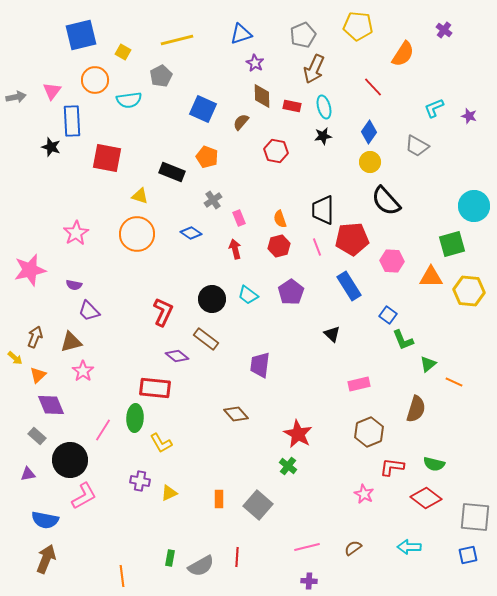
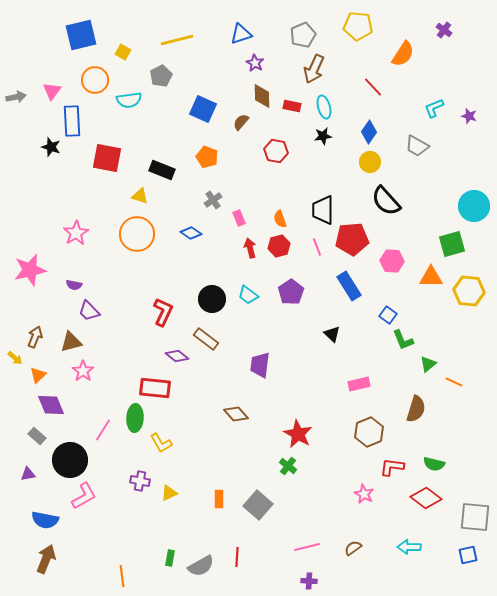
black rectangle at (172, 172): moved 10 px left, 2 px up
red arrow at (235, 249): moved 15 px right, 1 px up
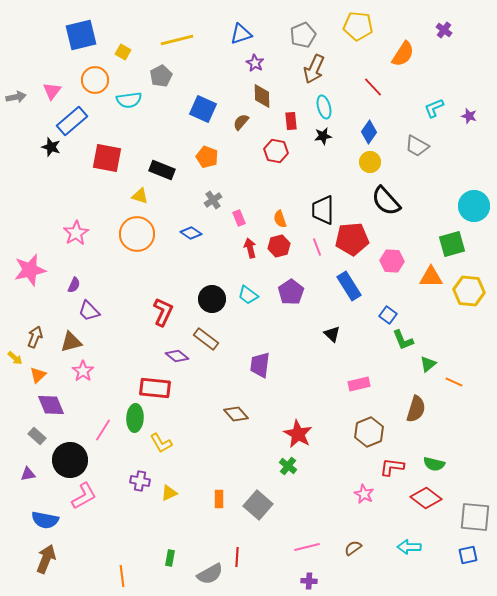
red rectangle at (292, 106): moved 1 px left, 15 px down; rotated 72 degrees clockwise
blue rectangle at (72, 121): rotated 52 degrees clockwise
purple semicircle at (74, 285): rotated 77 degrees counterclockwise
gray semicircle at (201, 566): moved 9 px right, 8 px down
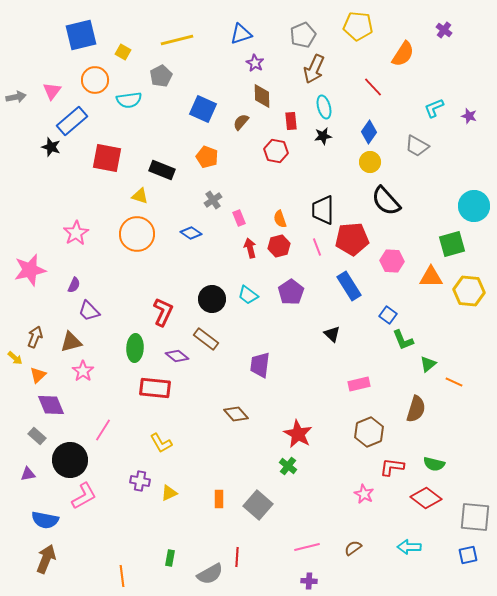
green ellipse at (135, 418): moved 70 px up
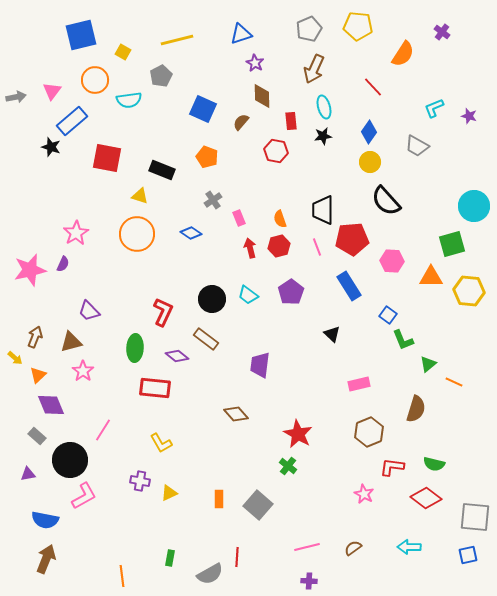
purple cross at (444, 30): moved 2 px left, 2 px down
gray pentagon at (303, 35): moved 6 px right, 6 px up
purple semicircle at (74, 285): moved 11 px left, 21 px up
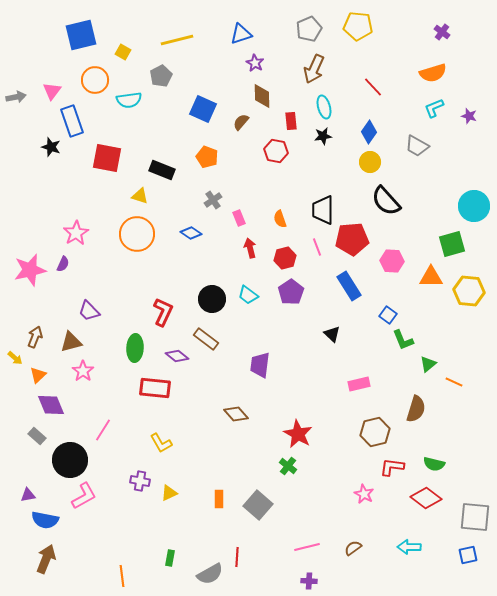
orange semicircle at (403, 54): moved 30 px right, 19 px down; rotated 40 degrees clockwise
blue rectangle at (72, 121): rotated 68 degrees counterclockwise
red hexagon at (279, 246): moved 6 px right, 12 px down
brown hexagon at (369, 432): moved 6 px right; rotated 8 degrees clockwise
purple triangle at (28, 474): moved 21 px down
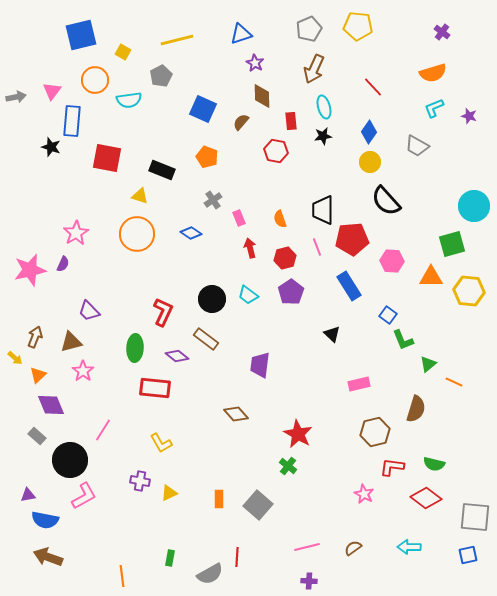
blue rectangle at (72, 121): rotated 24 degrees clockwise
brown arrow at (46, 559): moved 2 px right, 2 px up; rotated 92 degrees counterclockwise
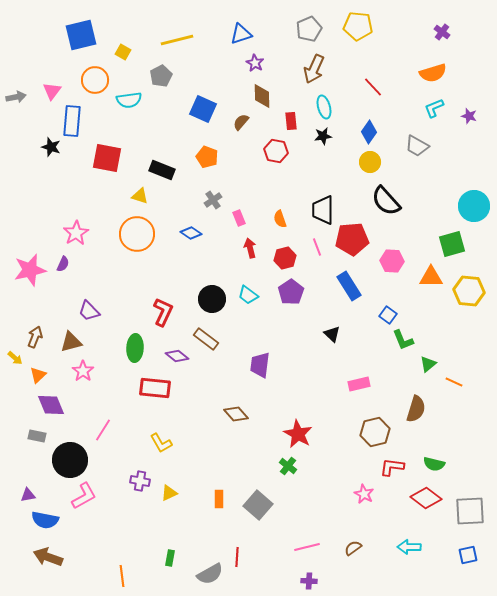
gray rectangle at (37, 436): rotated 30 degrees counterclockwise
gray square at (475, 517): moved 5 px left, 6 px up; rotated 8 degrees counterclockwise
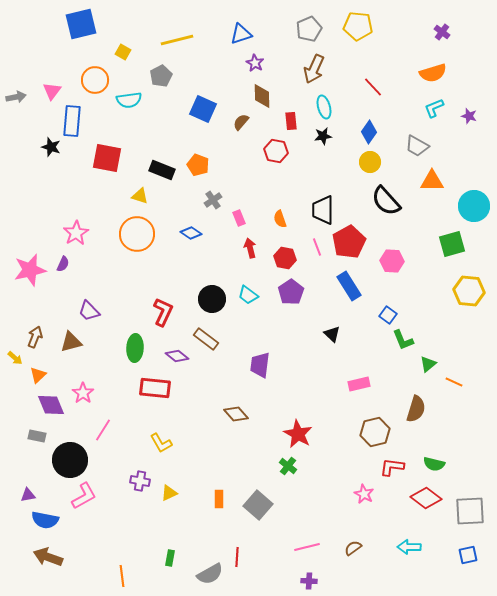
blue square at (81, 35): moved 11 px up
orange pentagon at (207, 157): moved 9 px left, 8 px down
red pentagon at (352, 239): moved 3 px left, 3 px down; rotated 24 degrees counterclockwise
red hexagon at (285, 258): rotated 25 degrees clockwise
orange triangle at (431, 277): moved 1 px right, 96 px up
pink star at (83, 371): moved 22 px down
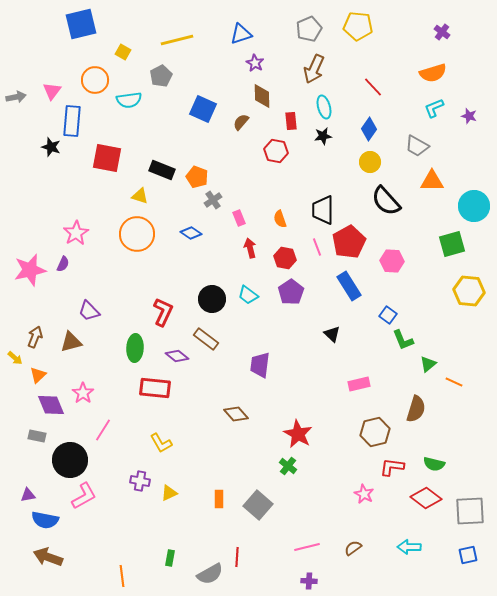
blue diamond at (369, 132): moved 3 px up
orange pentagon at (198, 165): moved 1 px left, 12 px down
